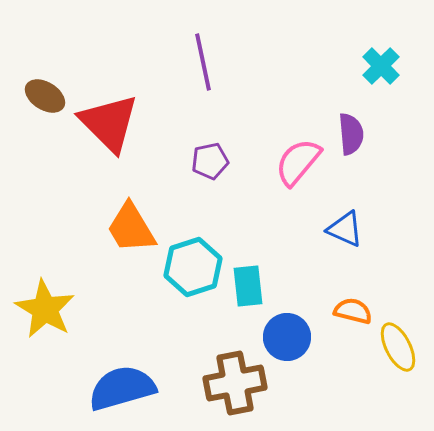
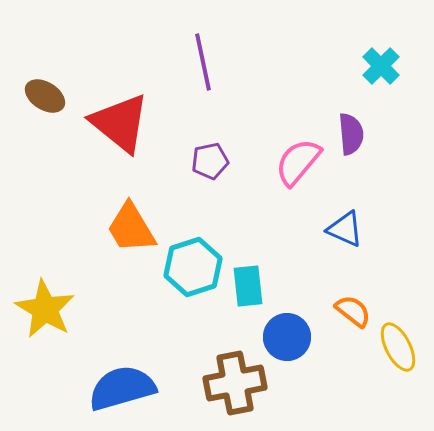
red triangle: moved 11 px right; rotated 6 degrees counterclockwise
orange semicircle: rotated 24 degrees clockwise
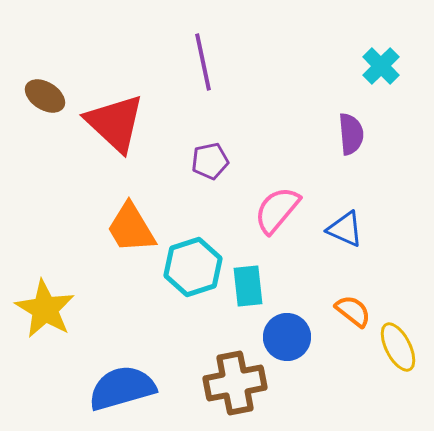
red triangle: moved 5 px left; rotated 4 degrees clockwise
pink semicircle: moved 21 px left, 48 px down
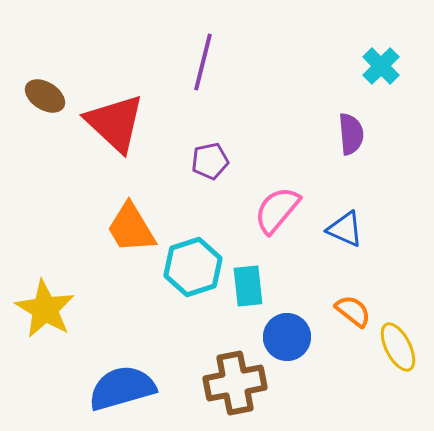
purple line: rotated 26 degrees clockwise
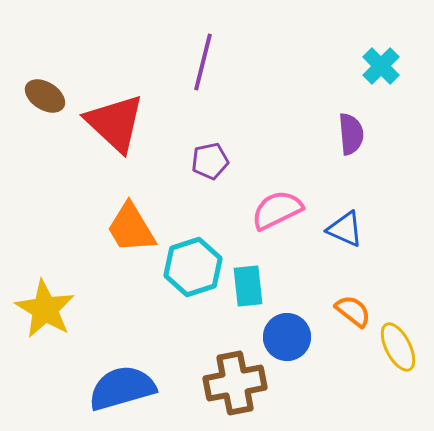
pink semicircle: rotated 24 degrees clockwise
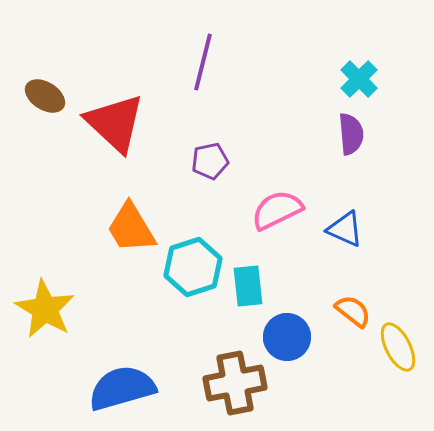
cyan cross: moved 22 px left, 13 px down
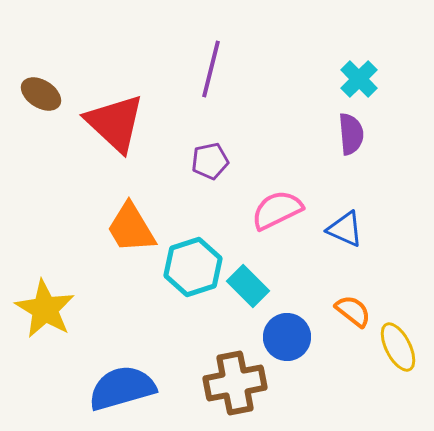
purple line: moved 8 px right, 7 px down
brown ellipse: moved 4 px left, 2 px up
cyan rectangle: rotated 39 degrees counterclockwise
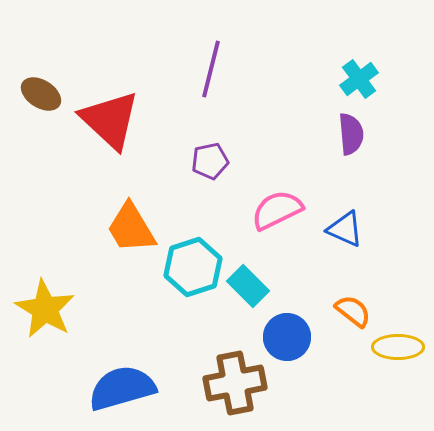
cyan cross: rotated 9 degrees clockwise
red triangle: moved 5 px left, 3 px up
yellow ellipse: rotated 63 degrees counterclockwise
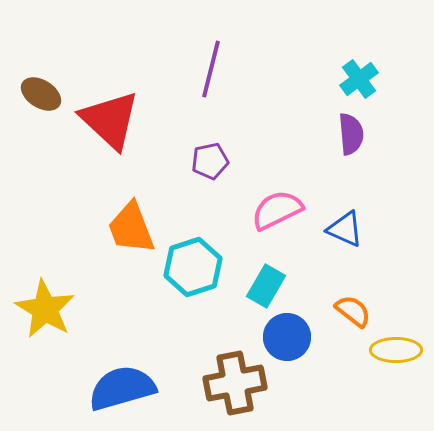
orange trapezoid: rotated 10 degrees clockwise
cyan rectangle: moved 18 px right; rotated 75 degrees clockwise
yellow ellipse: moved 2 px left, 3 px down
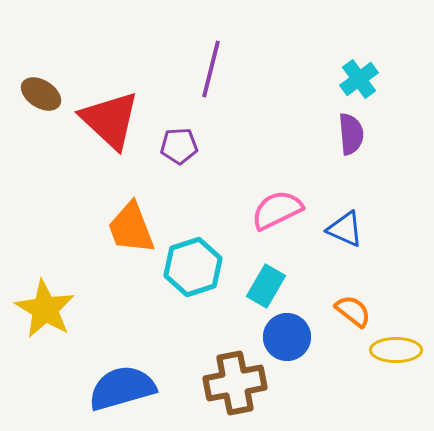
purple pentagon: moved 31 px left, 15 px up; rotated 9 degrees clockwise
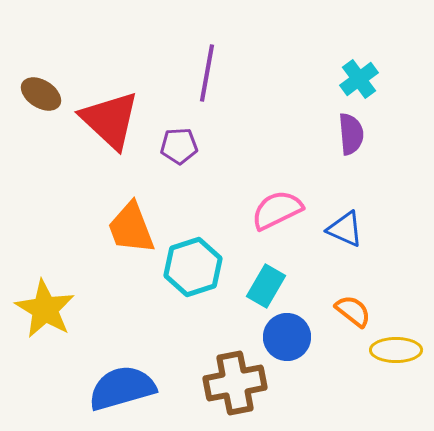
purple line: moved 4 px left, 4 px down; rotated 4 degrees counterclockwise
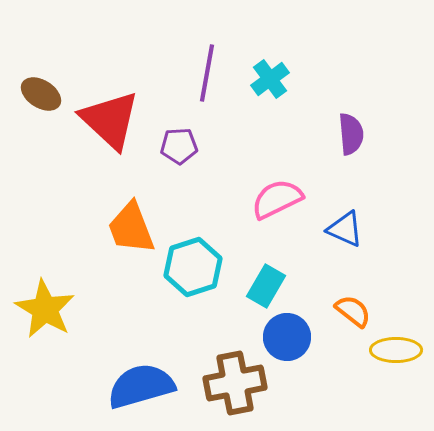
cyan cross: moved 89 px left
pink semicircle: moved 11 px up
blue semicircle: moved 19 px right, 2 px up
